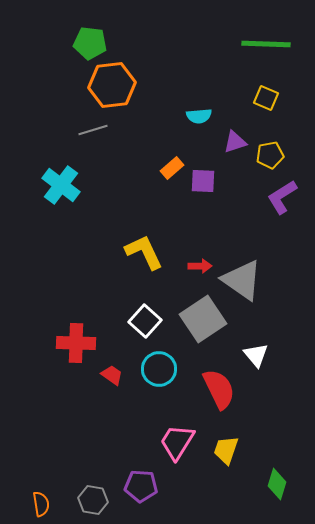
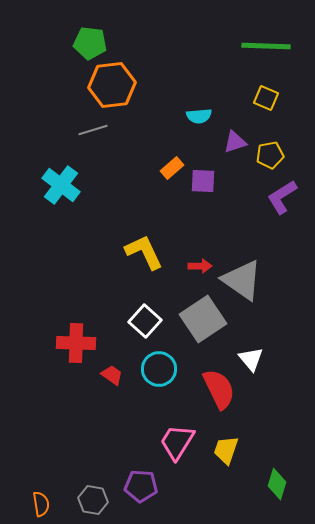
green line: moved 2 px down
white triangle: moved 5 px left, 4 px down
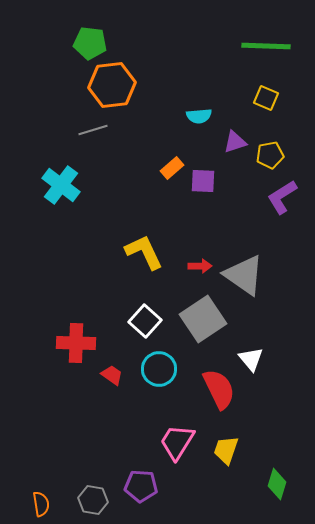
gray triangle: moved 2 px right, 5 px up
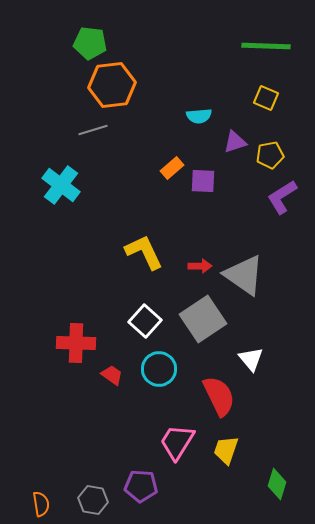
red semicircle: moved 7 px down
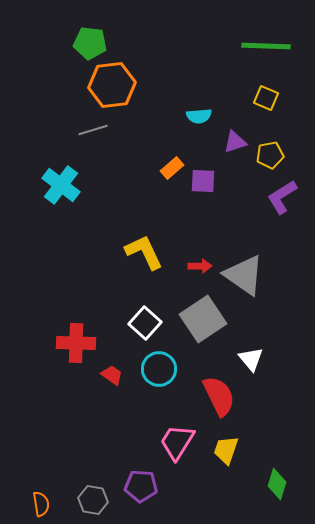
white square: moved 2 px down
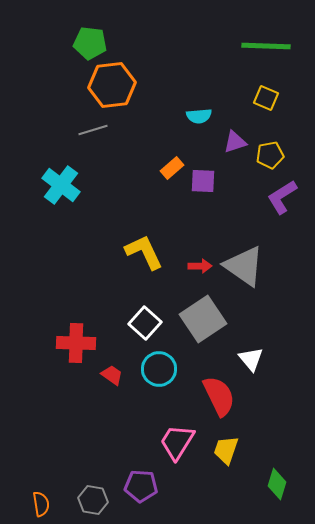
gray triangle: moved 9 px up
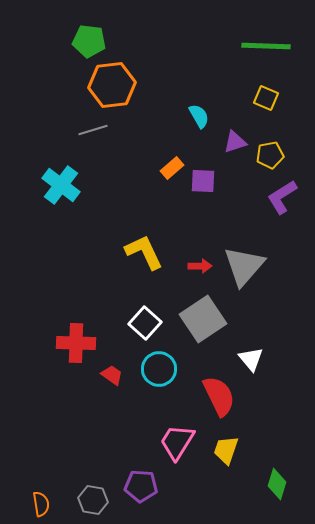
green pentagon: moved 1 px left, 2 px up
cyan semicircle: rotated 115 degrees counterclockwise
gray triangle: rotated 36 degrees clockwise
